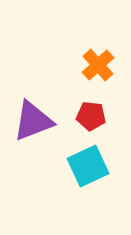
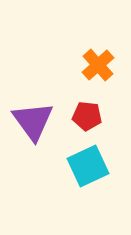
red pentagon: moved 4 px left
purple triangle: rotated 45 degrees counterclockwise
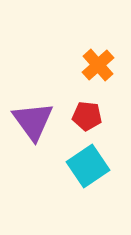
cyan square: rotated 9 degrees counterclockwise
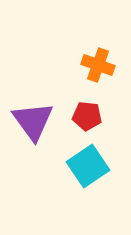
orange cross: rotated 28 degrees counterclockwise
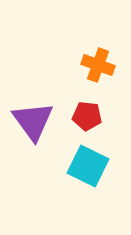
cyan square: rotated 30 degrees counterclockwise
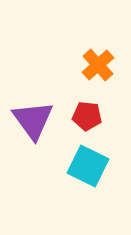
orange cross: rotated 28 degrees clockwise
purple triangle: moved 1 px up
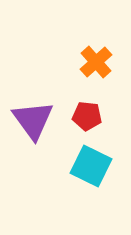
orange cross: moved 2 px left, 3 px up
cyan square: moved 3 px right
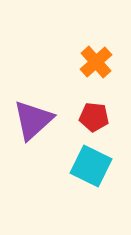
red pentagon: moved 7 px right, 1 px down
purple triangle: rotated 24 degrees clockwise
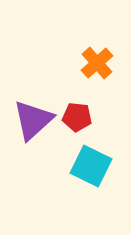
orange cross: moved 1 px right, 1 px down
red pentagon: moved 17 px left
